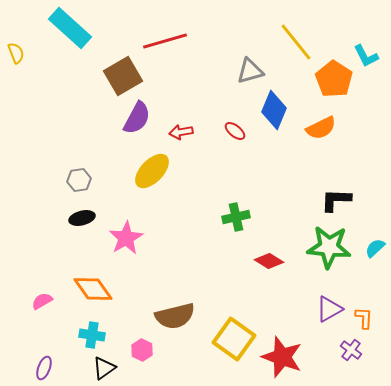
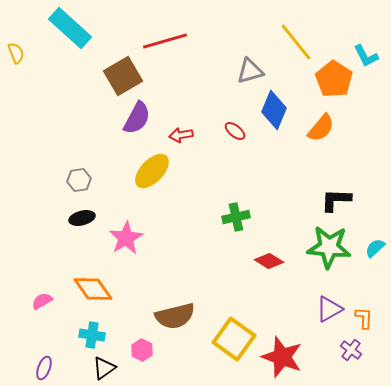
orange semicircle: rotated 24 degrees counterclockwise
red arrow: moved 3 px down
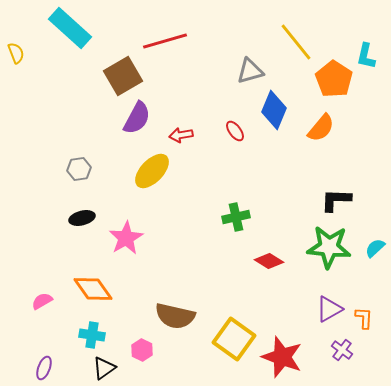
cyan L-shape: rotated 40 degrees clockwise
red ellipse: rotated 15 degrees clockwise
gray hexagon: moved 11 px up
brown semicircle: rotated 27 degrees clockwise
purple cross: moved 9 px left
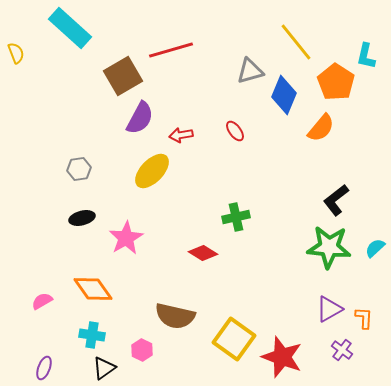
red line: moved 6 px right, 9 px down
orange pentagon: moved 2 px right, 3 px down
blue diamond: moved 10 px right, 15 px up
purple semicircle: moved 3 px right
black L-shape: rotated 40 degrees counterclockwise
red diamond: moved 66 px left, 8 px up
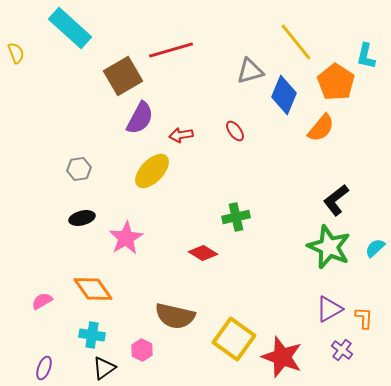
green star: rotated 18 degrees clockwise
